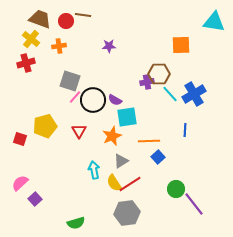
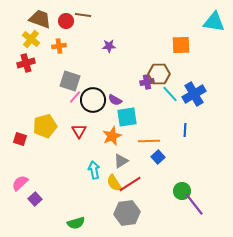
green circle: moved 6 px right, 2 px down
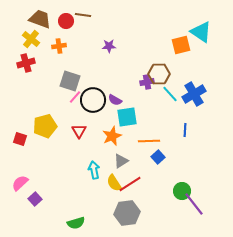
cyan triangle: moved 13 px left, 10 px down; rotated 25 degrees clockwise
orange square: rotated 12 degrees counterclockwise
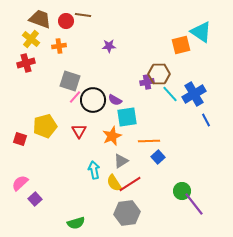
blue line: moved 21 px right, 10 px up; rotated 32 degrees counterclockwise
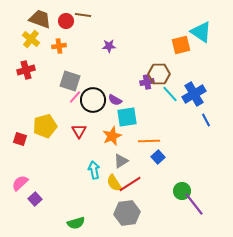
red cross: moved 7 px down
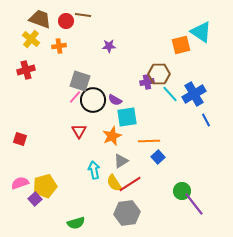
gray square: moved 10 px right
yellow pentagon: moved 60 px down
pink semicircle: rotated 24 degrees clockwise
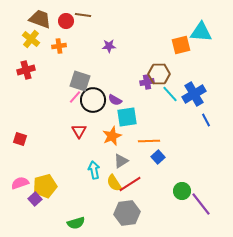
cyan triangle: rotated 30 degrees counterclockwise
purple line: moved 7 px right
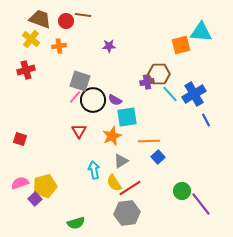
red line: moved 4 px down
